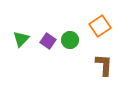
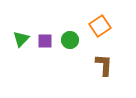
purple square: moved 3 px left; rotated 35 degrees counterclockwise
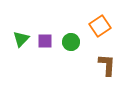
green circle: moved 1 px right, 2 px down
brown L-shape: moved 3 px right
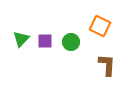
orange square: rotated 30 degrees counterclockwise
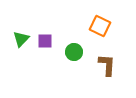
green circle: moved 3 px right, 10 px down
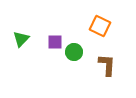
purple square: moved 10 px right, 1 px down
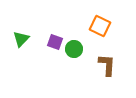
purple square: rotated 21 degrees clockwise
green circle: moved 3 px up
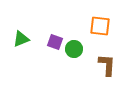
orange square: rotated 20 degrees counterclockwise
green triangle: rotated 24 degrees clockwise
